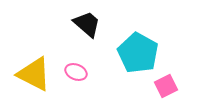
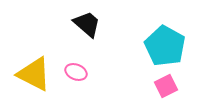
cyan pentagon: moved 27 px right, 7 px up
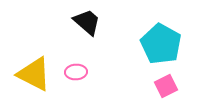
black trapezoid: moved 2 px up
cyan pentagon: moved 4 px left, 2 px up
pink ellipse: rotated 25 degrees counterclockwise
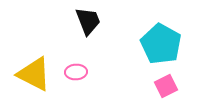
black trapezoid: moved 1 px right, 1 px up; rotated 28 degrees clockwise
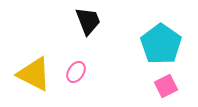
cyan pentagon: rotated 6 degrees clockwise
pink ellipse: rotated 55 degrees counterclockwise
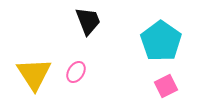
cyan pentagon: moved 3 px up
yellow triangle: rotated 30 degrees clockwise
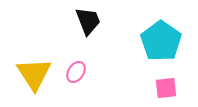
pink square: moved 2 px down; rotated 20 degrees clockwise
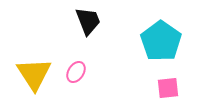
pink square: moved 2 px right
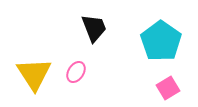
black trapezoid: moved 6 px right, 7 px down
pink square: rotated 25 degrees counterclockwise
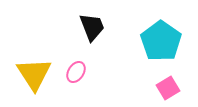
black trapezoid: moved 2 px left, 1 px up
